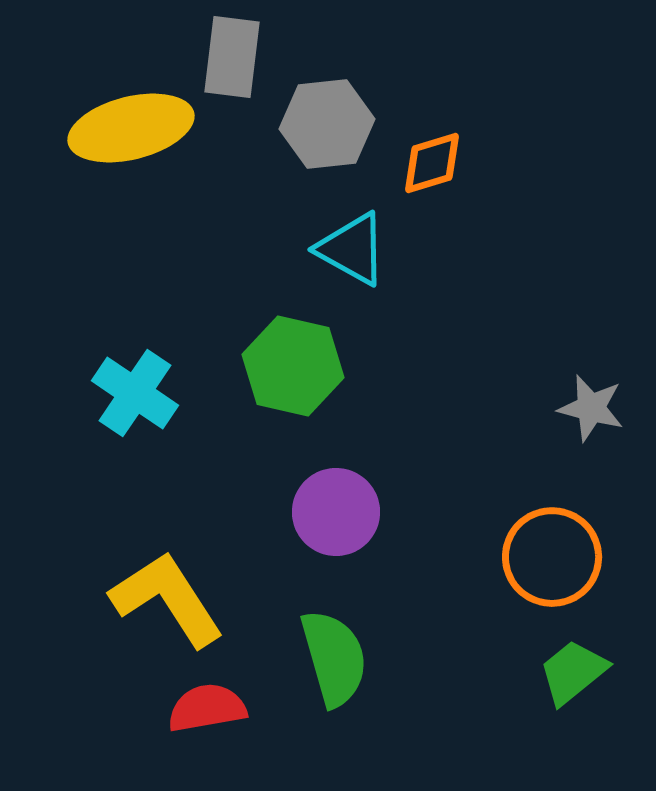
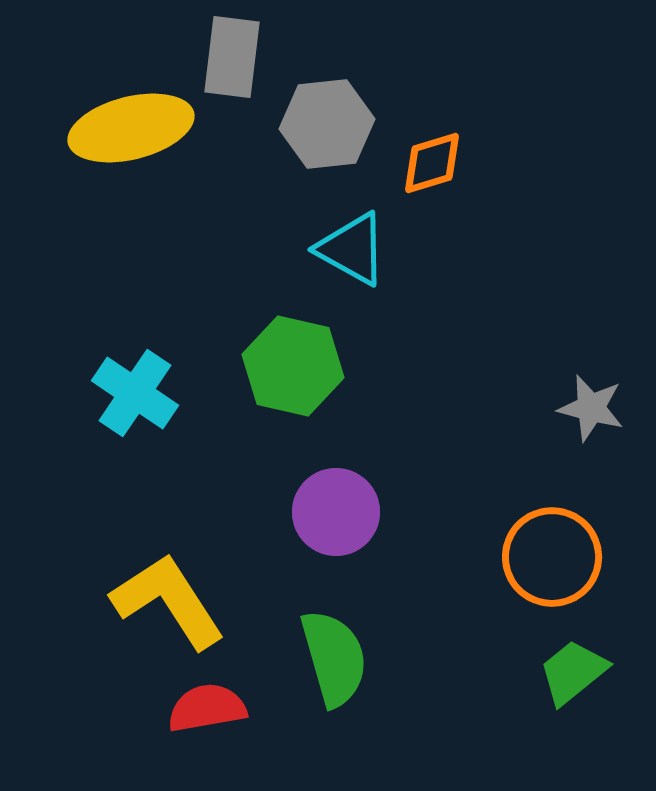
yellow L-shape: moved 1 px right, 2 px down
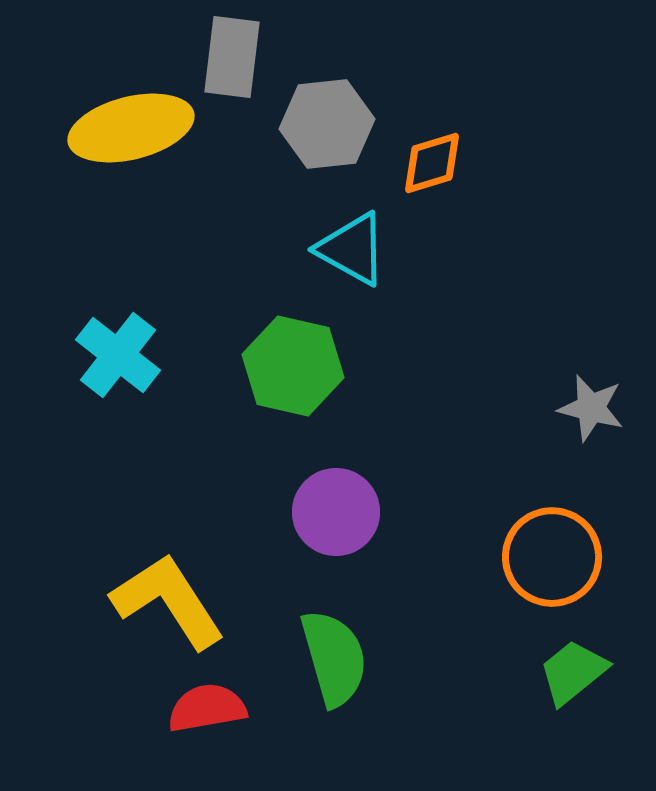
cyan cross: moved 17 px left, 38 px up; rotated 4 degrees clockwise
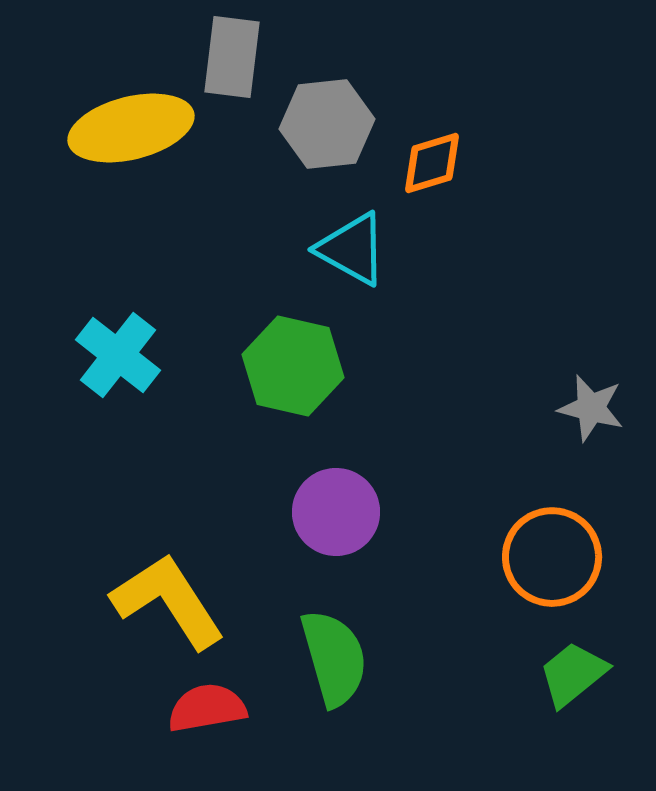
green trapezoid: moved 2 px down
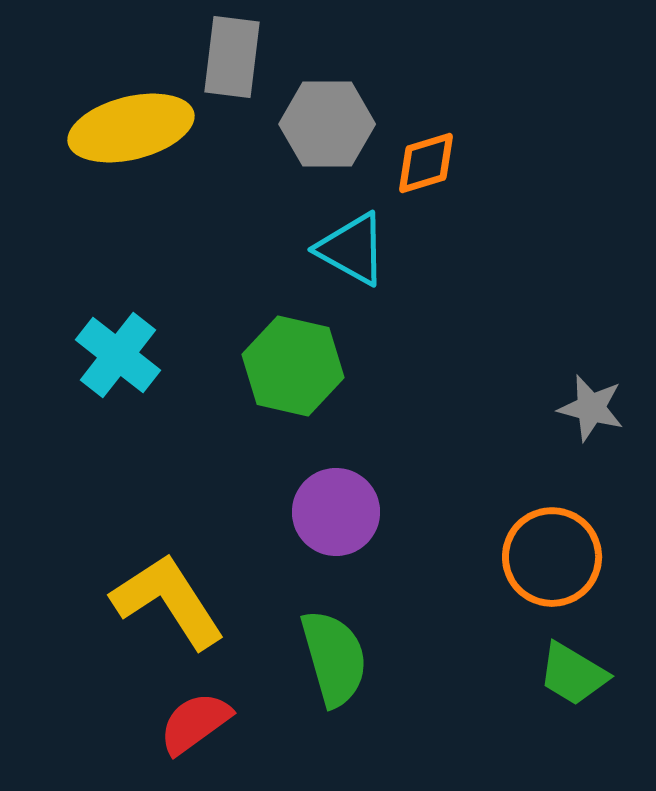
gray hexagon: rotated 6 degrees clockwise
orange diamond: moved 6 px left
green trapezoid: rotated 110 degrees counterclockwise
red semicircle: moved 12 px left, 15 px down; rotated 26 degrees counterclockwise
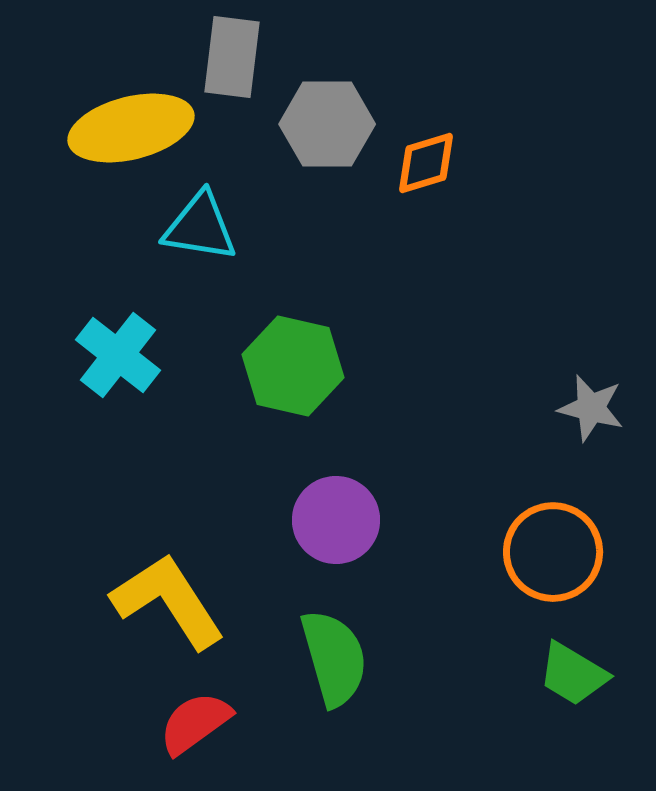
cyan triangle: moved 152 px left, 22 px up; rotated 20 degrees counterclockwise
purple circle: moved 8 px down
orange circle: moved 1 px right, 5 px up
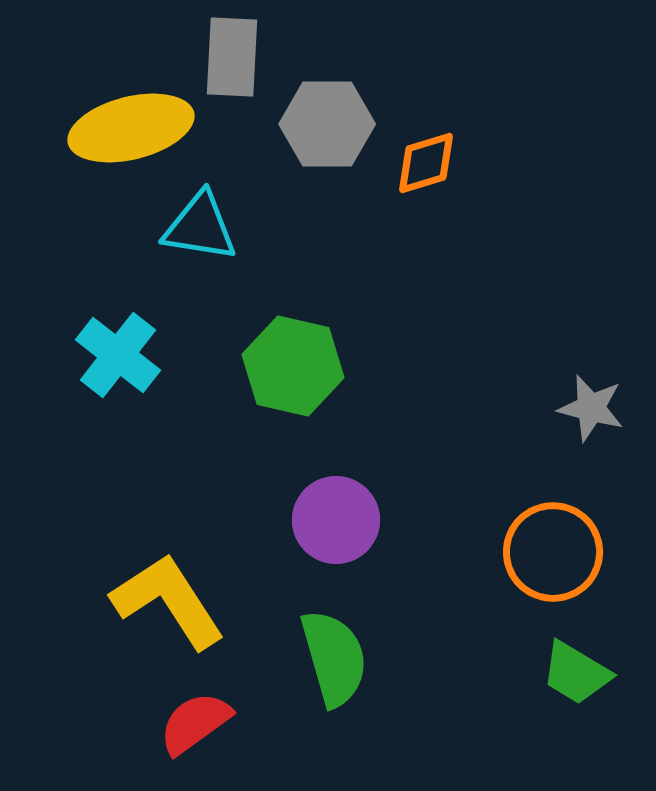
gray rectangle: rotated 4 degrees counterclockwise
green trapezoid: moved 3 px right, 1 px up
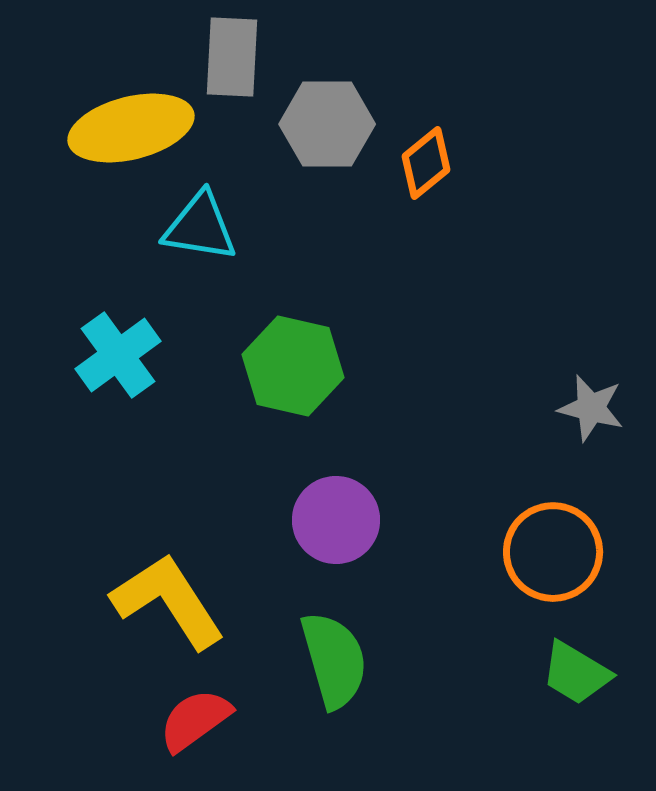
orange diamond: rotated 22 degrees counterclockwise
cyan cross: rotated 16 degrees clockwise
green semicircle: moved 2 px down
red semicircle: moved 3 px up
